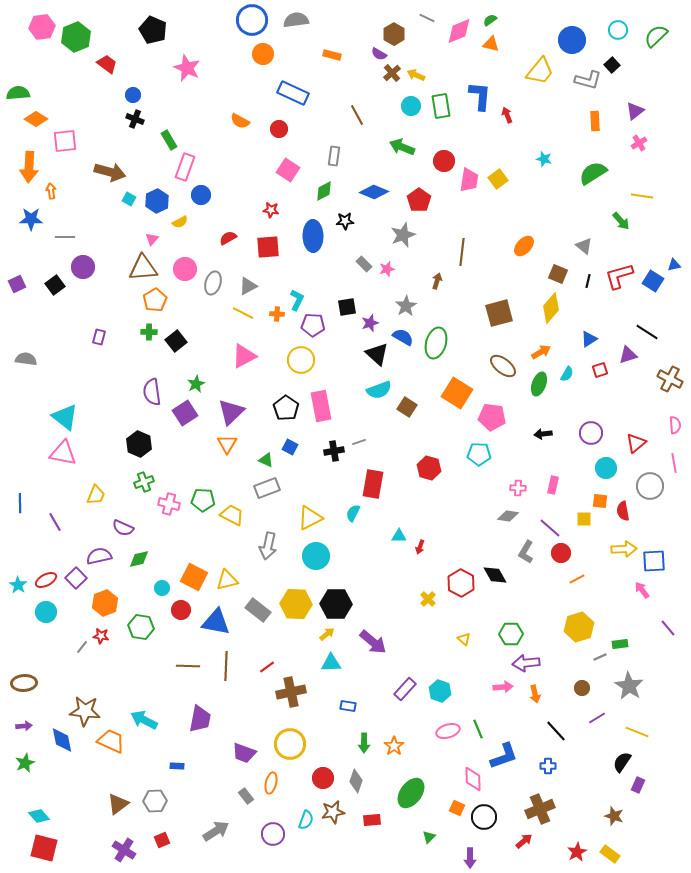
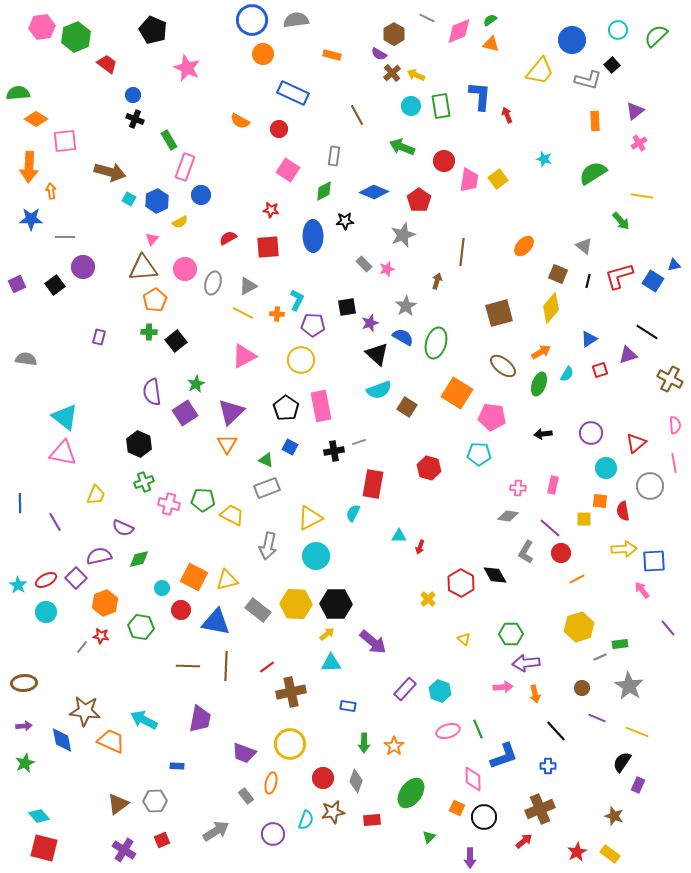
purple line at (597, 718): rotated 54 degrees clockwise
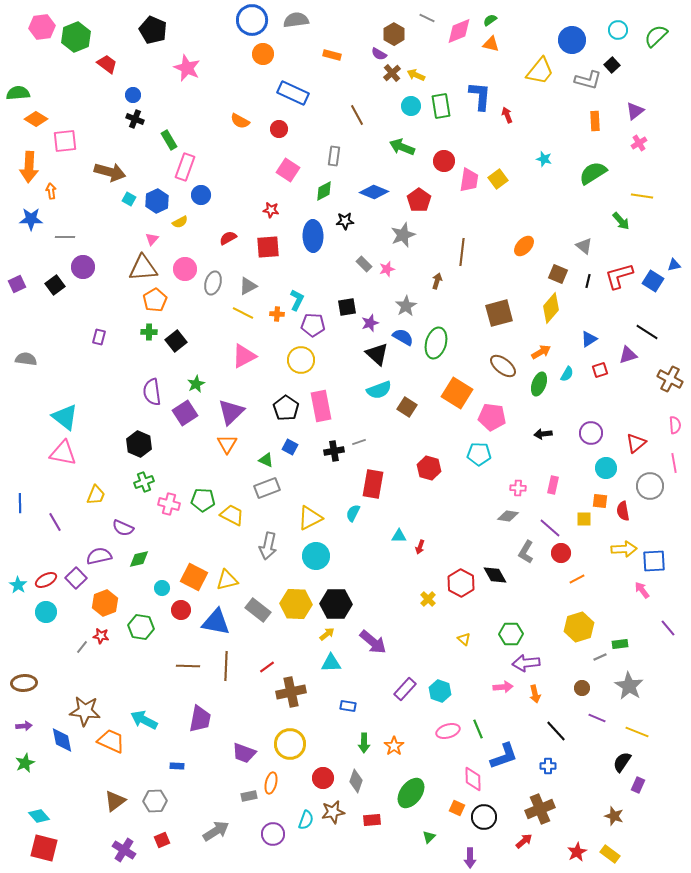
gray rectangle at (246, 796): moved 3 px right; rotated 63 degrees counterclockwise
brown triangle at (118, 804): moved 3 px left, 3 px up
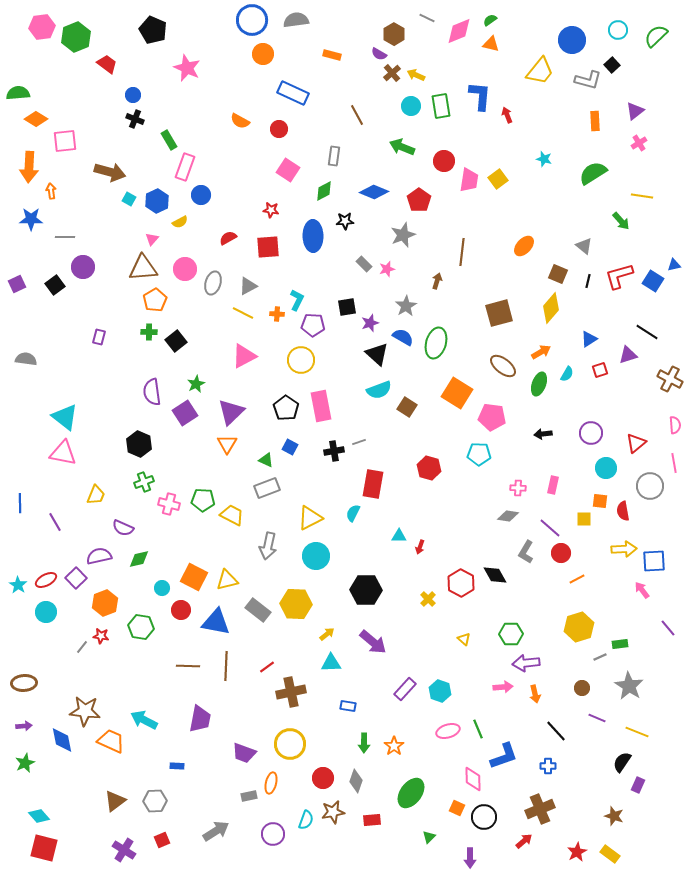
black hexagon at (336, 604): moved 30 px right, 14 px up
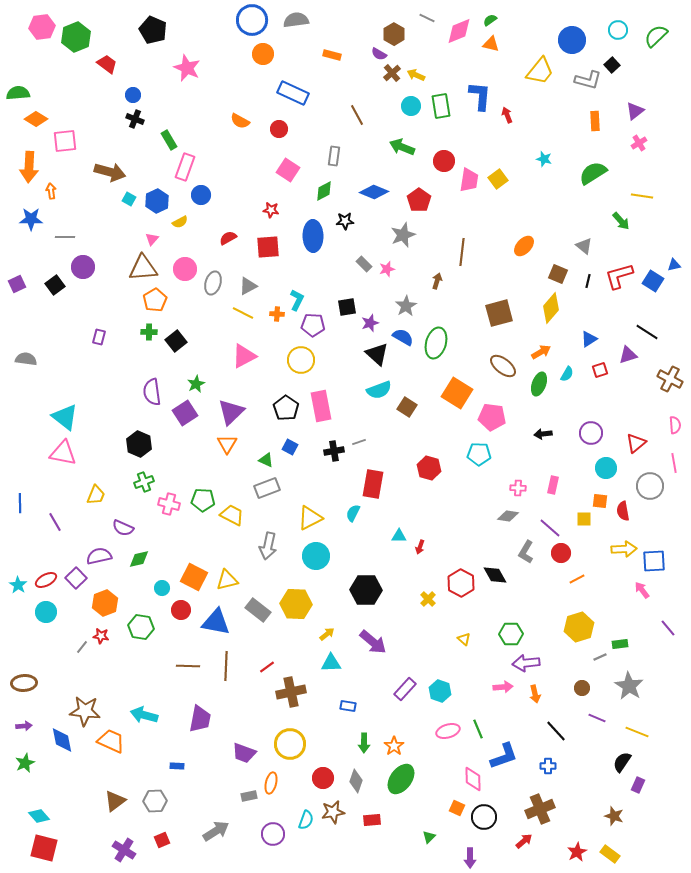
cyan arrow at (144, 720): moved 5 px up; rotated 12 degrees counterclockwise
green ellipse at (411, 793): moved 10 px left, 14 px up
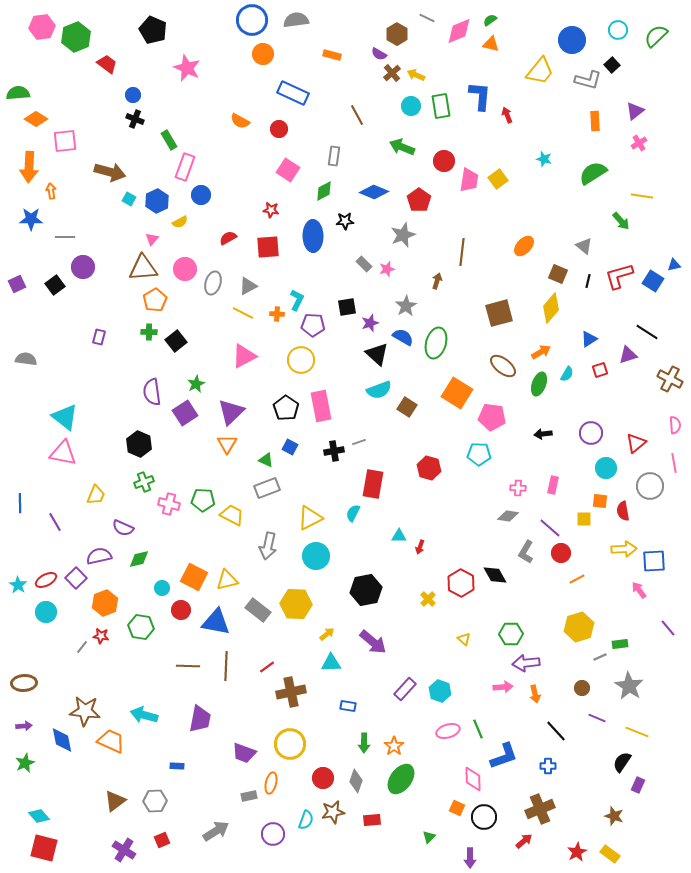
brown hexagon at (394, 34): moved 3 px right
black hexagon at (366, 590): rotated 12 degrees counterclockwise
pink arrow at (642, 590): moved 3 px left
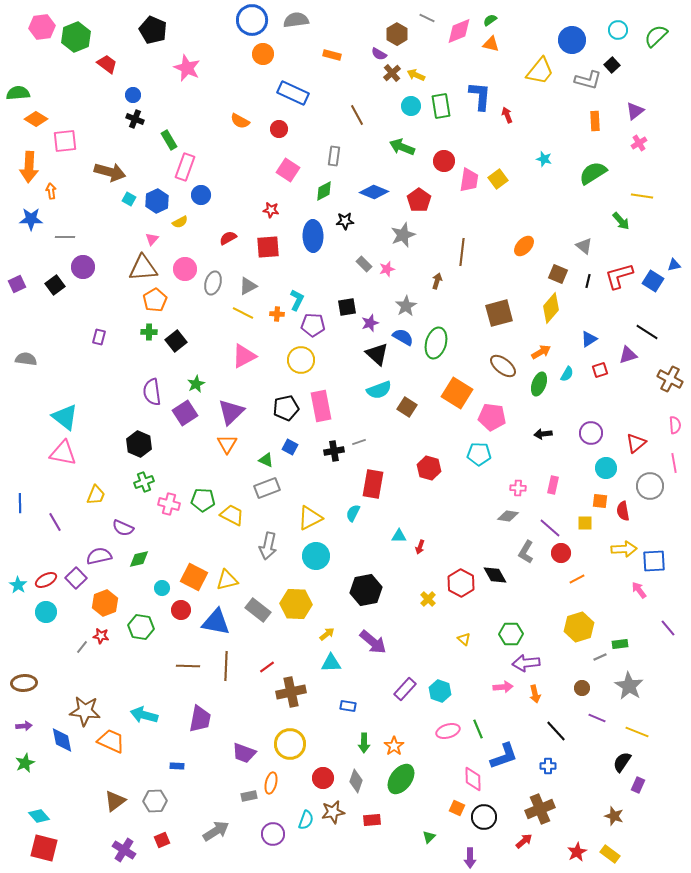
black pentagon at (286, 408): rotated 25 degrees clockwise
yellow square at (584, 519): moved 1 px right, 4 px down
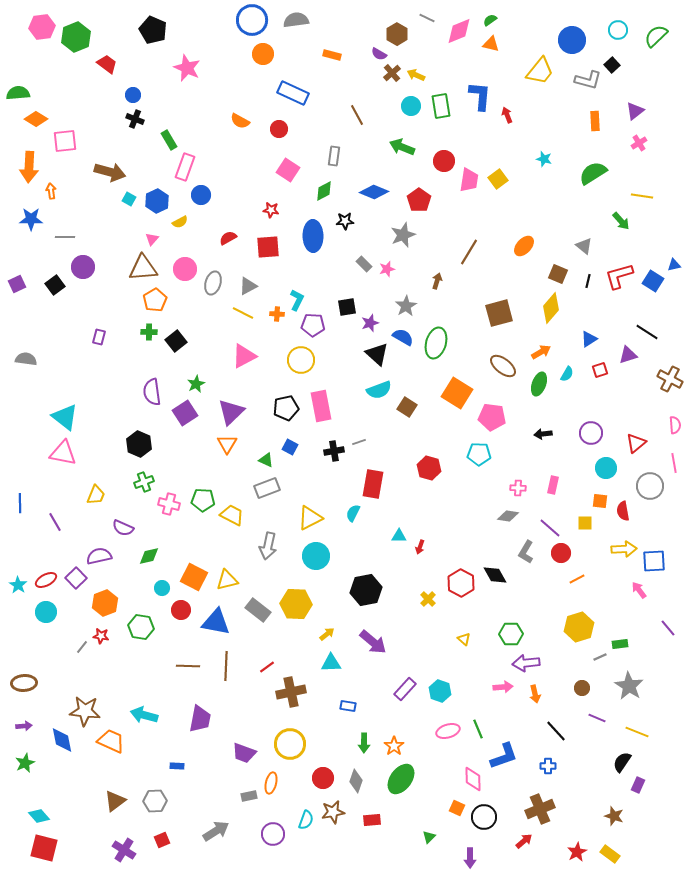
brown line at (462, 252): moved 7 px right; rotated 24 degrees clockwise
green diamond at (139, 559): moved 10 px right, 3 px up
